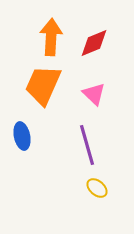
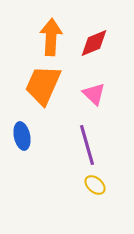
yellow ellipse: moved 2 px left, 3 px up
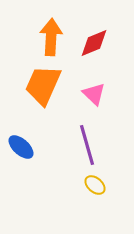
blue ellipse: moved 1 px left, 11 px down; rotated 36 degrees counterclockwise
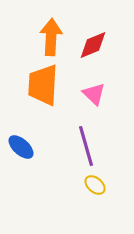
red diamond: moved 1 px left, 2 px down
orange trapezoid: rotated 21 degrees counterclockwise
purple line: moved 1 px left, 1 px down
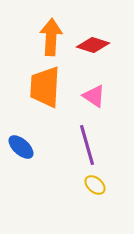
red diamond: rotated 40 degrees clockwise
orange trapezoid: moved 2 px right, 2 px down
pink triangle: moved 2 px down; rotated 10 degrees counterclockwise
purple line: moved 1 px right, 1 px up
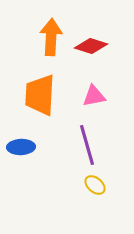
red diamond: moved 2 px left, 1 px down
orange trapezoid: moved 5 px left, 8 px down
pink triangle: rotated 45 degrees counterclockwise
blue ellipse: rotated 44 degrees counterclockwise
